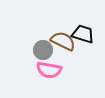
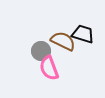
gray circle: moved 2 px left, 1 px down
pink semicircle: moved 2 px up; rotated 60 degrees clockwise
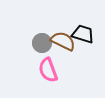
gray circle: moved 1 px right, 8 px up
pink semicircle: moved 1 px left, 2 px down
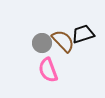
black trapezoid: rotated 35 degrees counterclockwise
brown semicircle: rotated 20 degrees clockwise
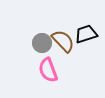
black trapezoid: moved 3 px right
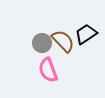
black trapezoid: rotated 15 degrees counterclockwise
